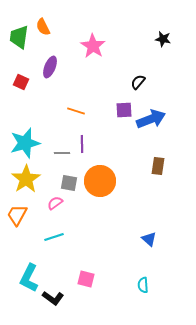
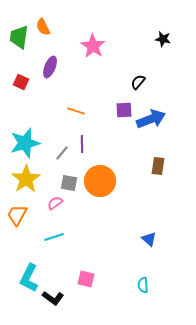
gray line: rotated 49 degrees counterclockwise
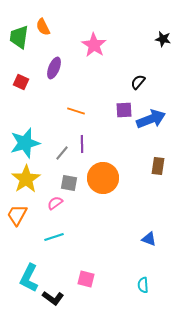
pink star: moved 1 px right, 1 px up
purple ellipse: moved 4 px right, 1 px down
orange circle: moved 3 px right, 3 px up
blue triangle: rotated 21 degrees counterclockwise
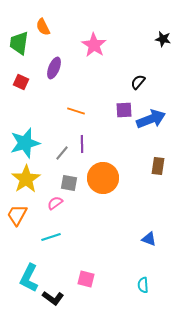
green trapezoid: moved 6 px down
cyan line: moved 3 px left
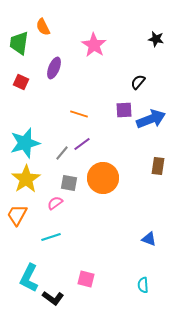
black star: moved 7 px left
orange line: moved 3 px right, 3 px down
purple line: rotated 54 degrees clockwise
